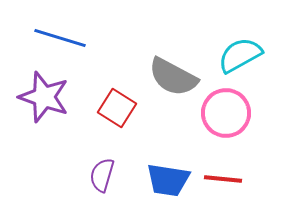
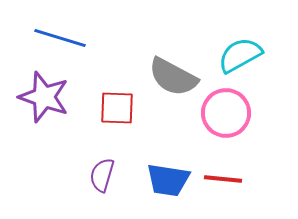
red square: rotated 30 degrees counterclockwise
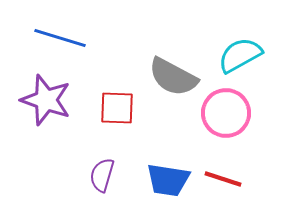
purple star: moved 2 px right, 3 px down
red line: rotated 12 degrees clockwise
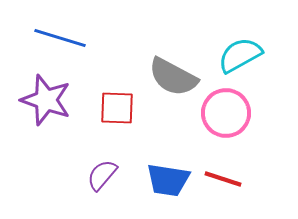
purple semicircle: rotated 24 degrees clockwise
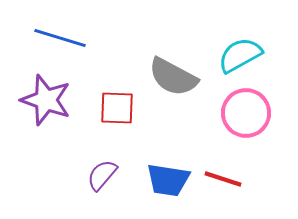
pink circle: moved 20 px right
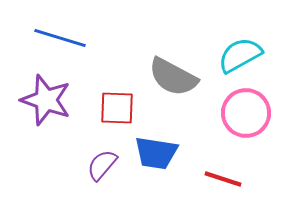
purple semicircle: moved 10 px up
blue trapezoid: moved 12 px left, 27 px up
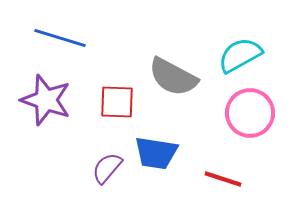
red square: moved 6 px up
pink circle: moved 4 px right
purple semicircle: moved 5 px right, 3 px down
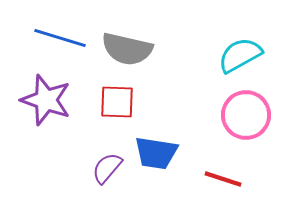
gray semicircle: moved 46 px left, 28 px up; rotated 15 degrees counterclockwise
pink circle: moved 4 px left, 2 px down
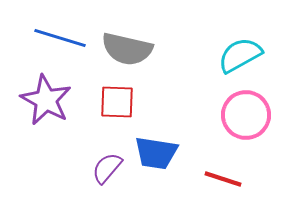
purple star: rotated 9 degrees clockwise
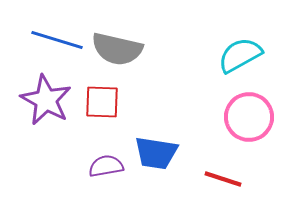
blue line: moved 3 px left, 2 px down
gray semicircle: moved 10 px left
red square: moved 15 px left
pink circle: moved 3 px right, 2 px down
purple semicircle: moved 1 px left, 2 px up; rotated 40 degrees clockwise
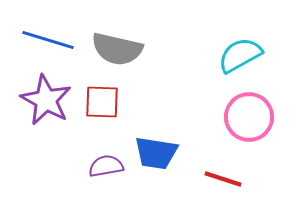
blue line: moved 9 px left
